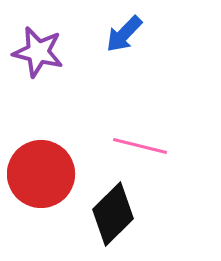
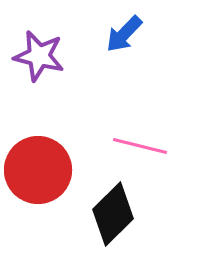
purple star: moved 1 px right, 4 px down
red circle: moved 3 px left, 4 px up
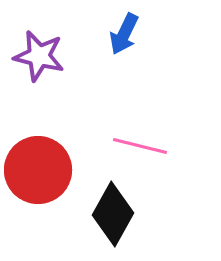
blue arrow: rotated 18 degrees counterclockwise
black diamond: rotated 16 degrees counterclockwise
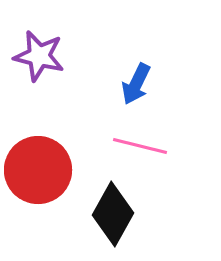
blue arrow: moved 12 px right, 50 px down
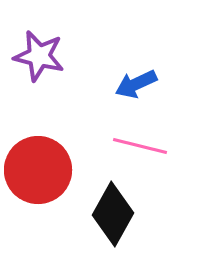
blue arrow: rotated 39 degrees clockwise
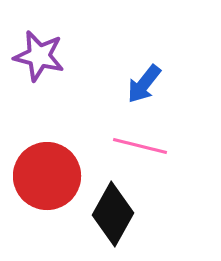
blue arrow: moved 8 px right; rotated 27 degrees counterclockwise
red circle: moved 9 px right, 6 px down
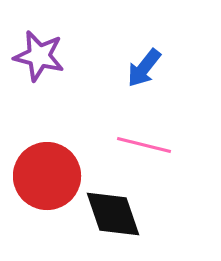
blue arrow: moved 16 px up
pink line: moved 4 px right, 1 px up
black diamond: rotated 48 degrees counterclockwise
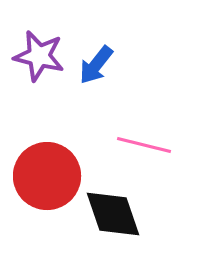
blue arrow: moved 48 px left, 3 px up
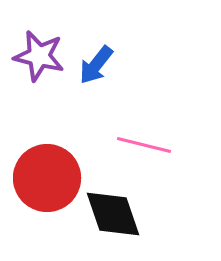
red circle: moved 2 px down
